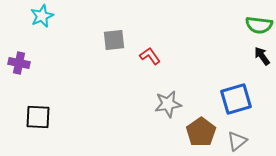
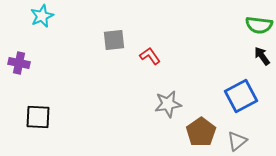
blue square: moved 5 px right, 3 px up; rotated 12 degrees counterclockwise
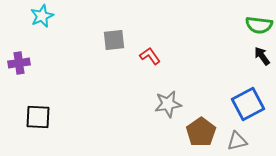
purple cross: rotated 20 degrees counterclockwise
blue square: moved 7 px right, 8 px down
gray triangle: rotated 25 degrees clockwise
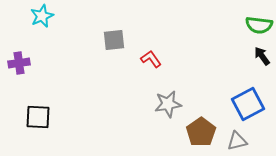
red L-shape: moved 1 px right, 3 px down
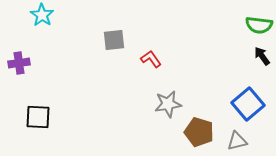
cyan star: moved 1 px up; rotated 15 degrees counterclockwise
blue square: rotated 12 degrees counterclockwise
brown pentagon: moved 2 px left; rotated 20 degrees counterclockwise
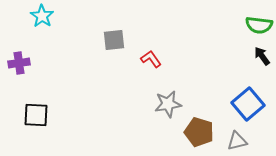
cyan star: moved 1 px down
black square: moved 2 px left, 2 px up
